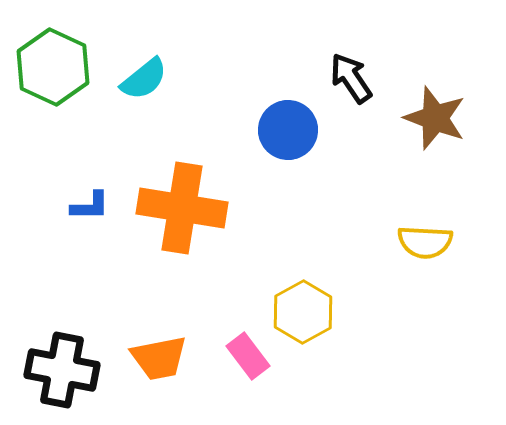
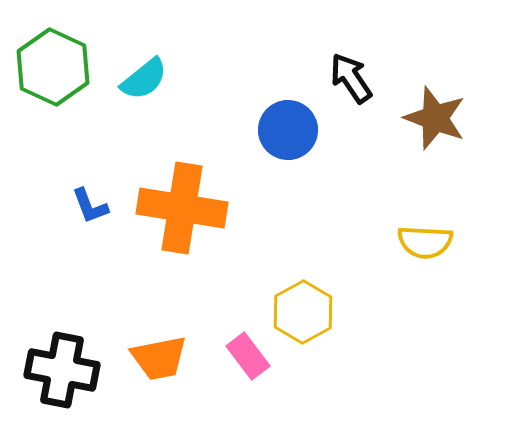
blue L-shape: rotated 69 degrees clockwise
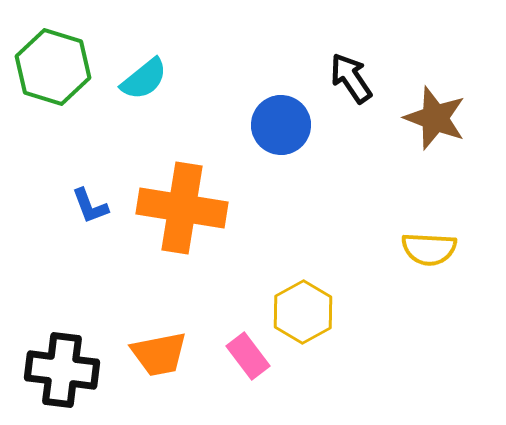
green hexagon: rotated 8 degrees counterclockwise
blue circle: moved 7 px left, 5 px up
yellow semicircle: moved 4 px right, 7 px down
orange trapezoid: moved 4 px up
black cross: rotated 4 degrees counterclockwise
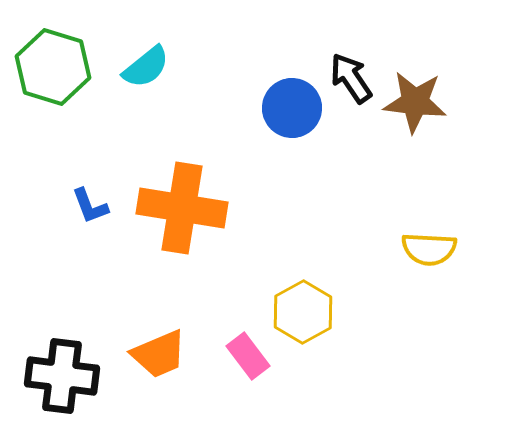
cyan semicircle: moved 2 px right, 12 px up
brown star: moved 20 px left, 16 px up; rotated 14 degrees counterclockwise
blue circle: moved 11 px right, 17 px up
orange trapezoid: rotated 12 degrees counterclockwise
black cross: moved 6 px down
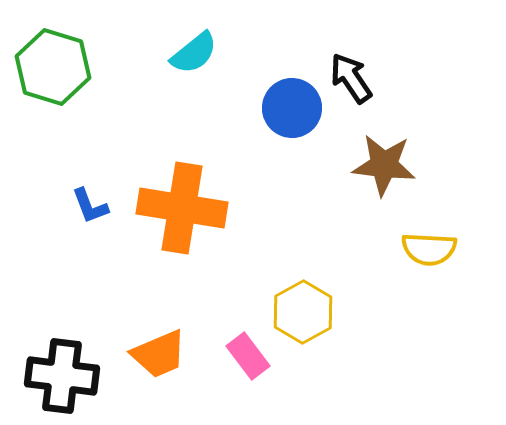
cyan semicircle: moved 48 px right, 14 px up
brown star: moved 31 px left, 63 px down
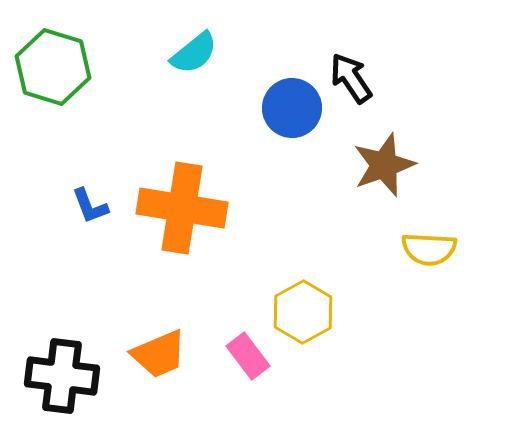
brown star: rotated 26 degrees counterclockwise
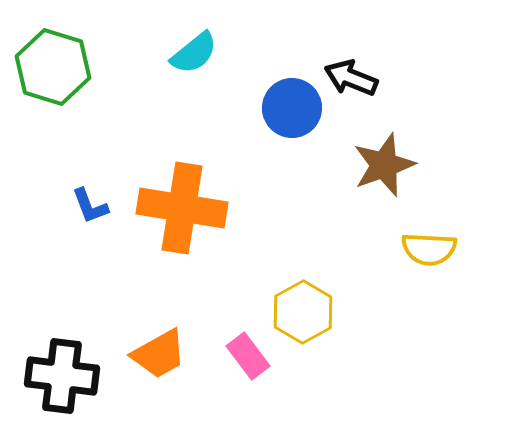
black arrow: rotated 34 degrees counterclockwise
orange trapezoid: rotated 6 degrees counterclockwise
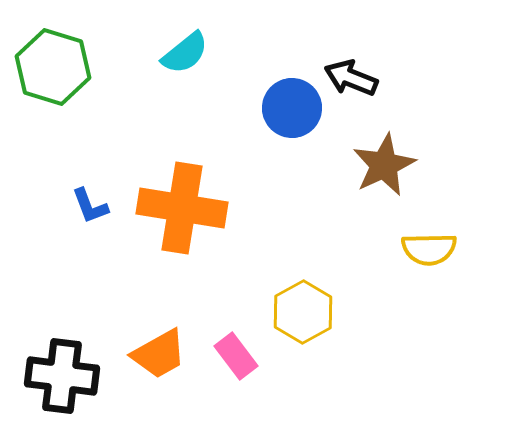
cyan semicircle: moved 9 px left
brown star: rotated 6 degrees counterclockwise
yellow semicircle: rotated 4 degrees counterclockwise
pink rectangle: moved 12 px left
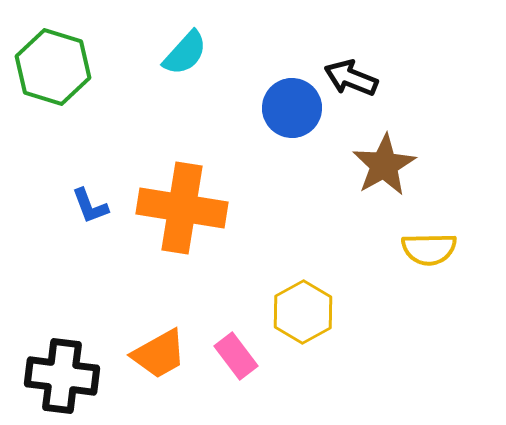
cyan semicircle: rotated 9 degrees counterclockwise
brown star: rotated 4 degrees counterclockwise
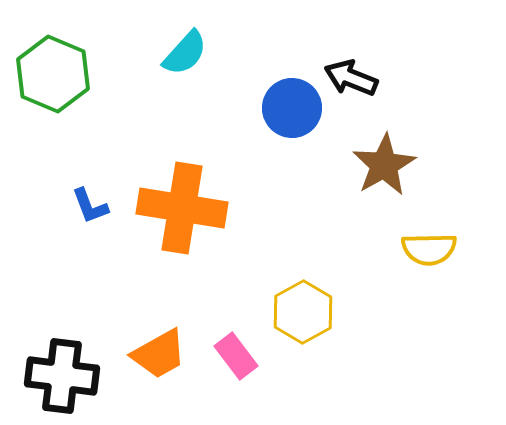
green hexagon: moved 7 px down; rotated 6 degrees clockwise
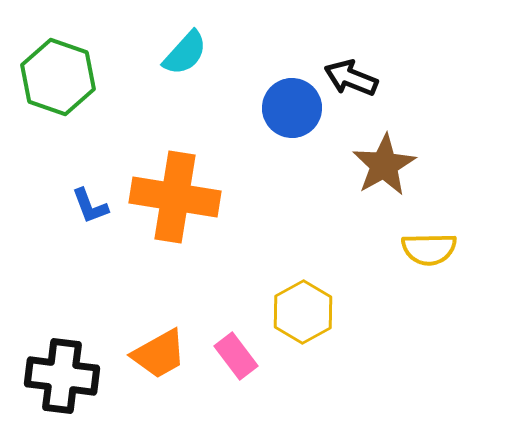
green hexagon: moved 5 px right, 3 px down; rotated 4 degrees counterclockwise
orange cross: moved 7 px left, 11 px up
